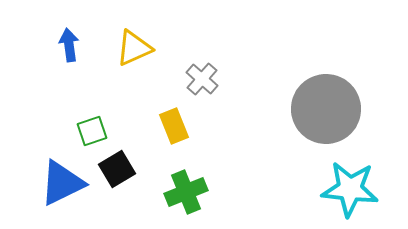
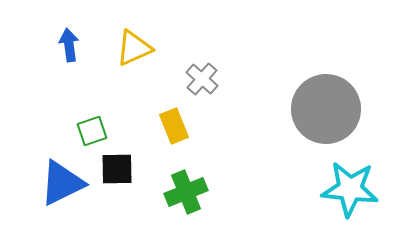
black square: rotated 30 degrees clockwise
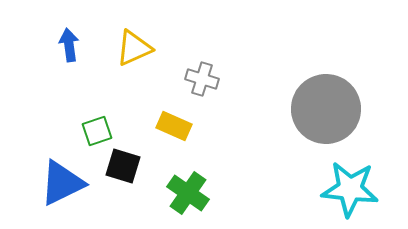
gray cross: rotated 24 degrees counterclockwise
yellow rectangle: rotated 44 degrees counterclockwise
green square: moved 5 px right
black square: moved 6 px right, 3 px up; rotated 18 degrees clockwise
green cross: moved 2 px right, 1 px down; rotated 33 degrees counterclockwise
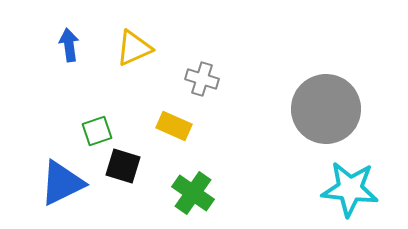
green cross: moved 5 px right
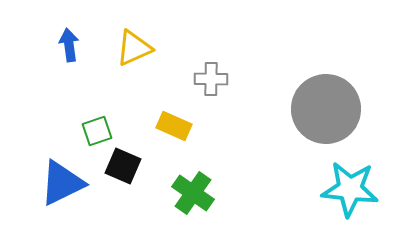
gray cross: moved 9 px right; rotated 16 degrees counterclockwise
black square: rotated 6 degrees clockwise
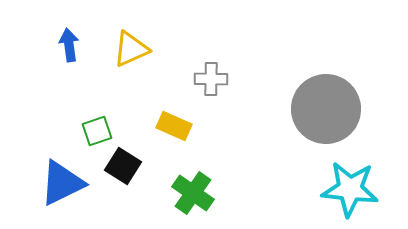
yellow triangle: moved 3 px left, 1 px down
black square: rotated 9 degrees clockwise
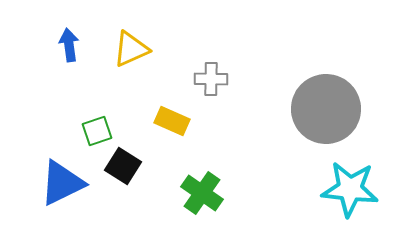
yellow rectangle: moved 2 px left, 5 px up
green cross: moved 9 px right
